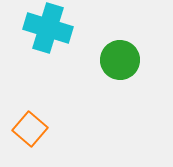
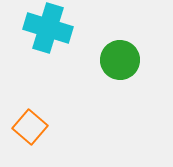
orange square: moved 2 px up
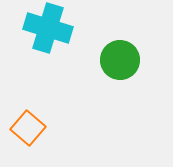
orange square: moved 2 px left, 1 px down
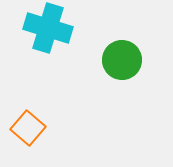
green circle: moved 2 px right
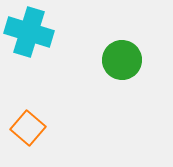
cyan cross: moved 19 px left, 4 px down
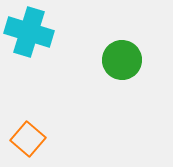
orange square: moved 11 px down
